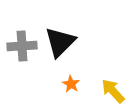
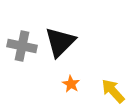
gray cross: rotated 16 degrees clockwise
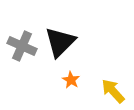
gray cross: rotated 12 degrees clockwise
orange star: moved 4 px up
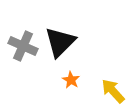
gray cross: moved 1 px right
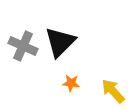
orange star: moved 3 px down; rotated 24 degrees counterclockwise
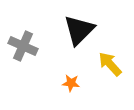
black triangle: moved 19 px right, 12 px up
yellow arrow: moved 3 px left, 27 px up
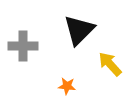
gray cross: rotated 24 degrees counterclockwise
orange star: moved 4 px left, 3 px down
